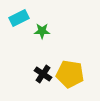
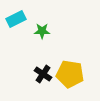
cyan rectangle: moved 3 px left, 1 px down
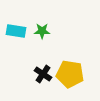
cyan rectangle: moved 12 px down; rotated 36 degrees clockwise
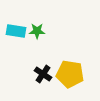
green star: moved 5 px left
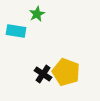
green star: moved 17 px up; rotated 28 degrees counterclockwise
yellow pentagon: moved 4 px left, 2 px up; rotated 12 degrees clockwise
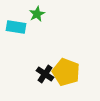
cyan rectangle: moved 4 px up
black cross: moved 2 px right
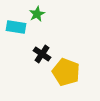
black cross: moved 3 px left, 20 px up
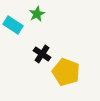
cyan rectangle: moved 3 px left, 2 px up; rotated 24 degrees clockwise
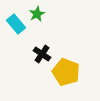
cyan rectangle: moved 3 px right, 1 px up; rotated 18 degrees clockwise
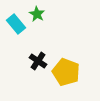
green star: rotated 14 degrees counterclockwise
black cross: moved 4 px left, 7 px down
